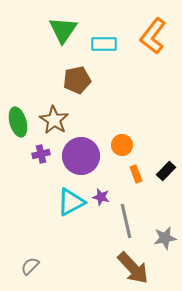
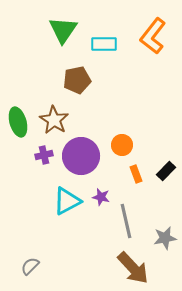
purple cross: moved 3 px right, 1 px down
cyan triangle: moved 4 px left, 1 px up
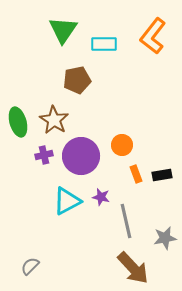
black rectangle: moved 4 px left, 4 px down; rotated 36 degrees clockwise
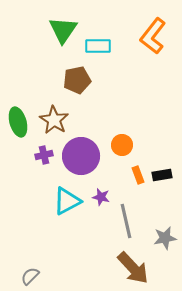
cyan rectangle: moved 6 px left, 2 px down
orange rectangle: moved 2 px right, 1 px down
gray semicircle: moved 10 px down
